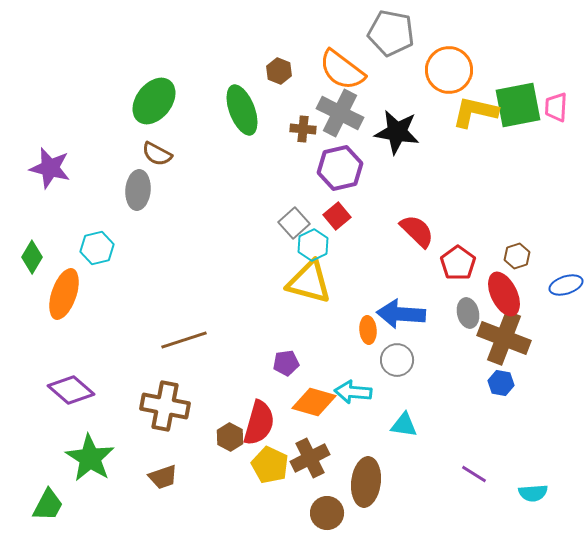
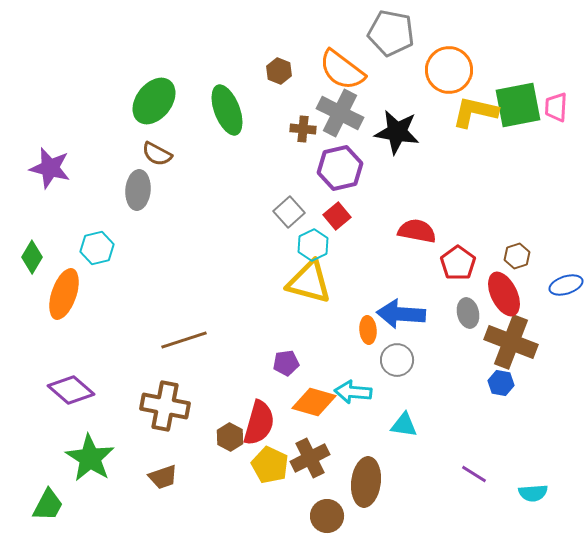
green ellipse at (242, 110): moved 15 px left
gray square at (294, 223): moved 5 px left, 11 px up
red semicircle at (417, 231): rotated 33 degrees counterclockwise
brown cross at (504, 338): moved 7 px right, 4 px down
brown circle at (327, 513): moved 3 px down
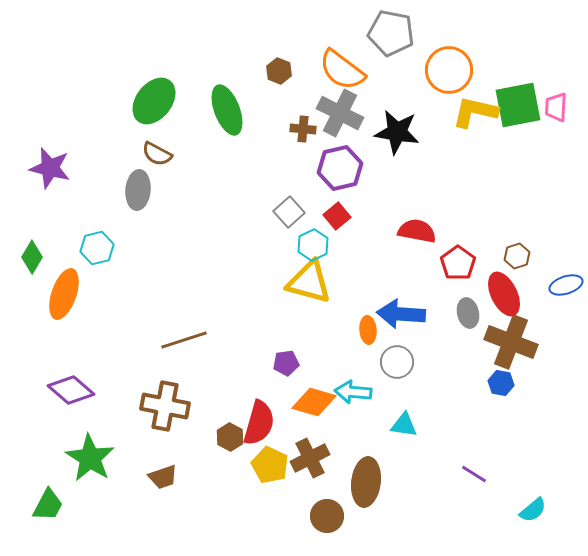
gray circle at (397, 360): moved 2 px down
cyan semicircle at (533, 493): moved 17 px down; rotated 36 degrees counterclockwise
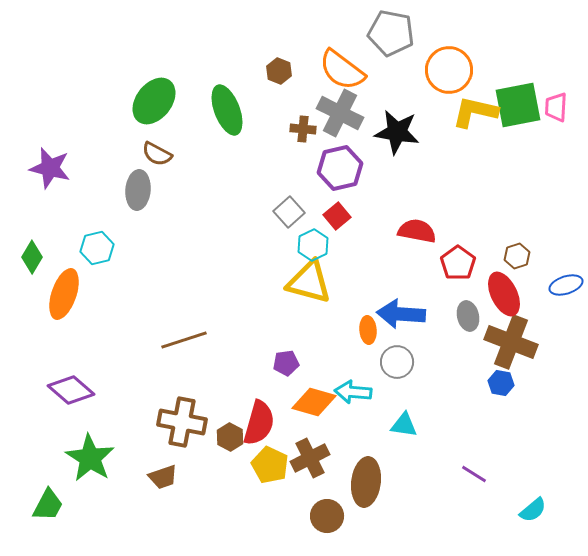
gray ellipse at (468, 313): moved 3 px down
brown cross at (165, 406): moved 17 px right, 16 px down
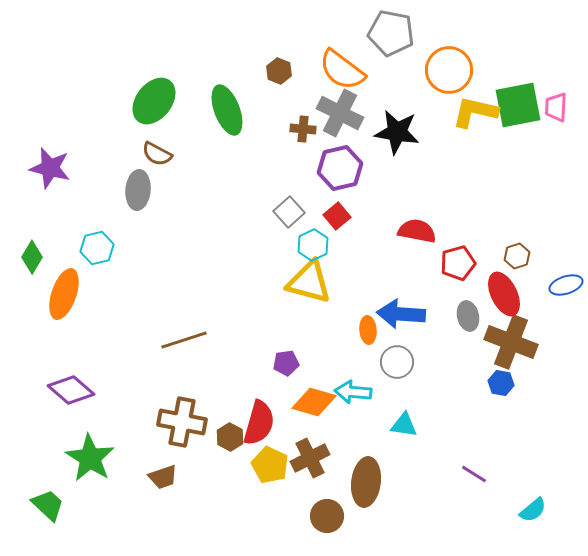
red pentagon at (458, 263): rotated 20 degrees clockwise
green trapezoid at (48, 505): rotated 75 degrees counterclockwise
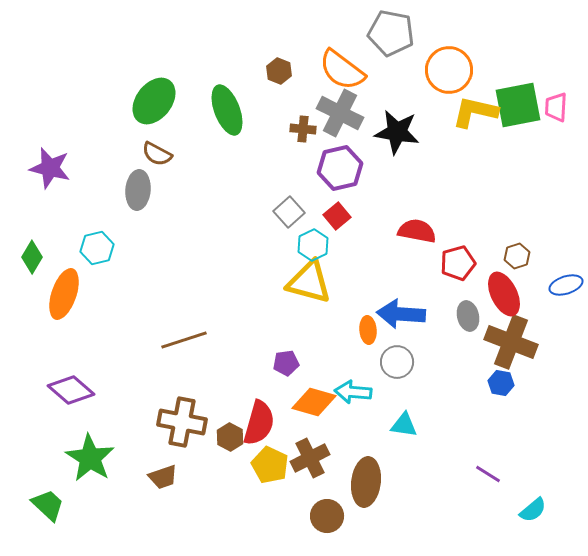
purple line at (474, 474): moved 14 px right
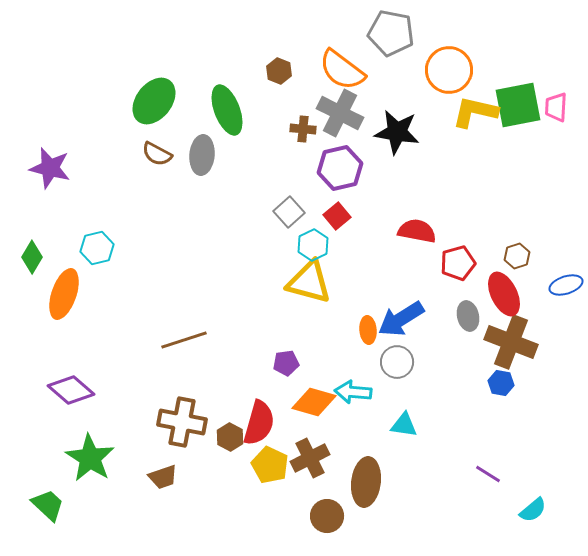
gray ellipse at (138, 190): moved 64 px right, 35 px up
blue arrow at (401, 314): moved 5 px down; rotated 36 degrees counterclockwise
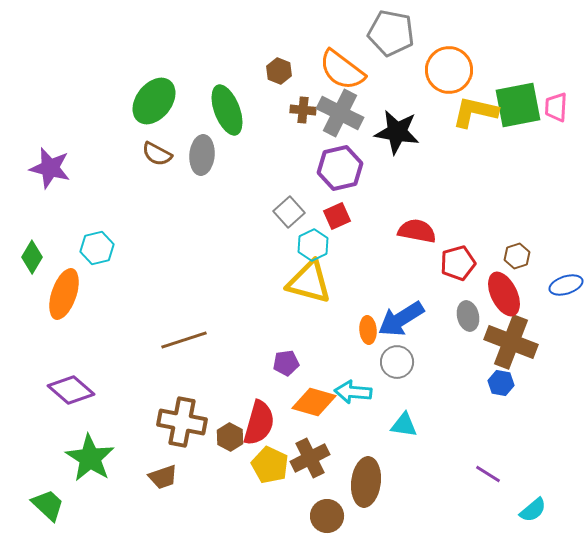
brown cross at (303, 129): moved 19 px up
red square at (337, 216): rotated 16 degrees clockwise
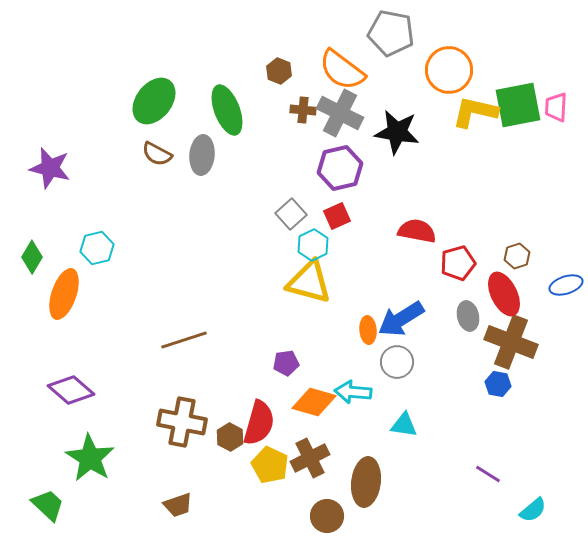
gray square at (289, 212): moved 2 px right, 2 px down
blue hexagon at (501, 383): moved 3 px left, 1 px down
brown trapezoid at (163, 477): moved 15 px right, 28 px down
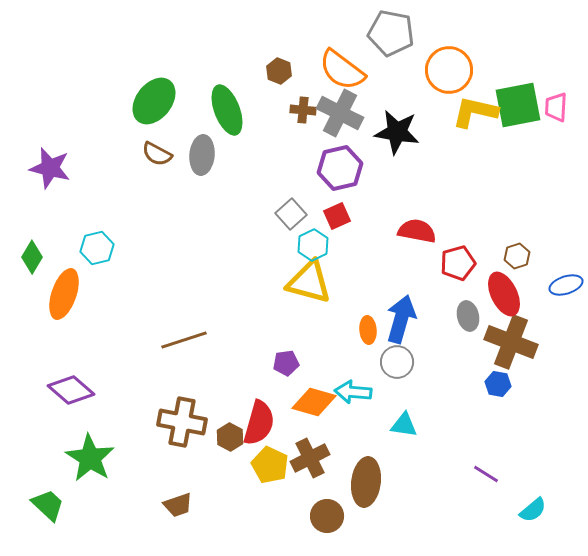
blue arrow at (401, 319): rotated 138 degrees clockwise
purple line at (488, 474): moved 2 px left
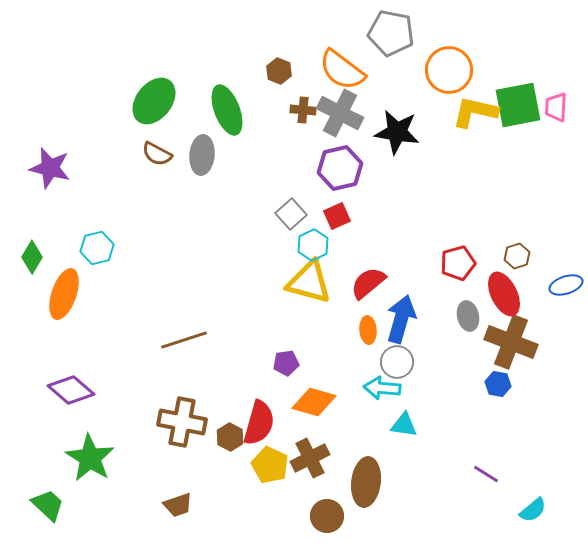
red semicircle at (417, 231): moved 49 px left, 52 px down; rotated 51 degrees counterclockwise
cyan arrow at (353, 392): moved 29 px right, 4 px up
